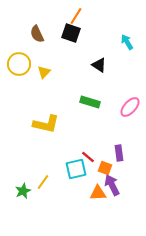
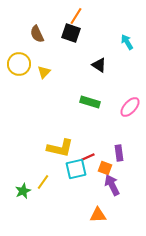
yellow L-shape: moved 14 px right, 24 px down
red line: rotated 64 degrees counterclockwise
orange triangle: moved 22 px down
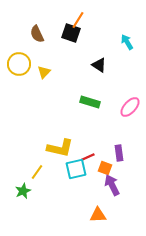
orange line: moved 2 px right, 4 px down
yellow line: moved 6 px left, 10 px up
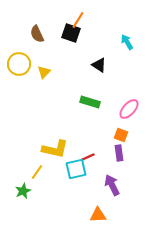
pink ellipse: moved 1 px left, 2 px down
yellow L-shape: moved 5 px left, 1 px down
orange square: moved 16 px right, 33 px up
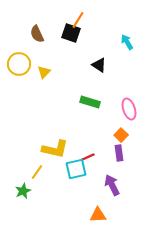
pink ellipse: rotated 60 degrees counterclockwise
orange square: rotated 24 degrees clockwise
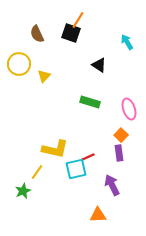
yellow triangle: moved 4 px down
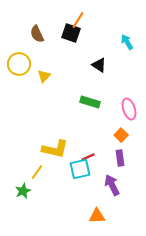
purple rectangle: moved 1 px right, 5 px down
cyan square: moved 4 px right
orange triangle: moved 1 px left, 1 px down
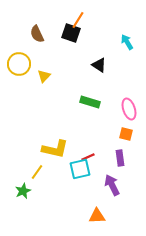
orange square: moved 5 px right, 1 px up; rotated 32 degrees counterclockwise
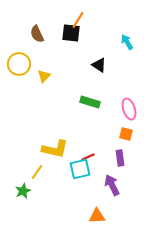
black square: rotated 12 degrees counterclockwise
